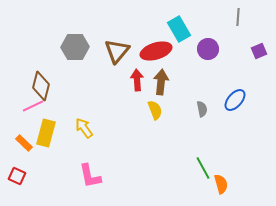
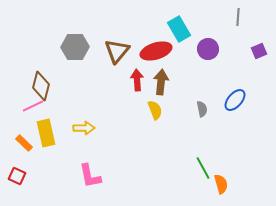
yellow arrow: rotated 125 degrees clockwise
yellow rectangle: rotated 28 degrees counterclockwise
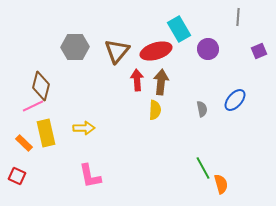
yellow semicircle: rotated 24 degrees clockwise
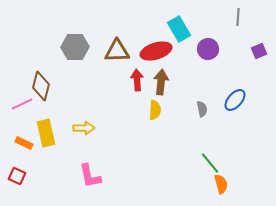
brown triangle: rotated 48 degrees clockwise
pink line: moved 11 px left, 2 px up
orange rectangle: rotated 18 degrees counterclockwise
green line: moved 7 px right, 5 px up; rotated 10 degrees counterclockwise
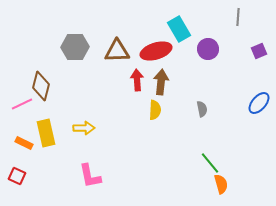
blue ellipse: moved 24 px right, 3 px down
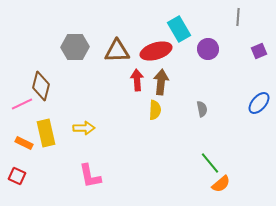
orange semicircle: rotated 66 degrees clockwise
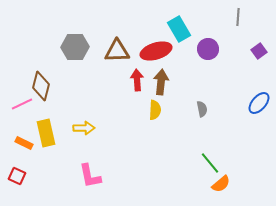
purple square: rotated 14 degrees counterclockwise
